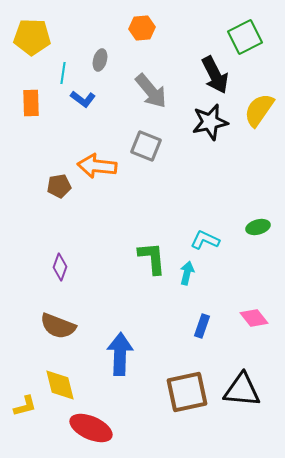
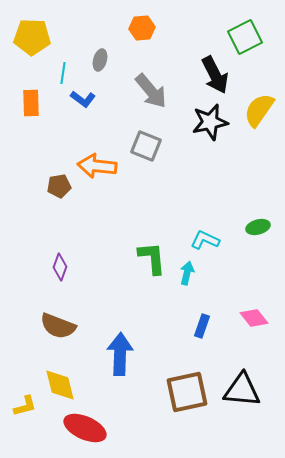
red ellipse: moved 6 px left
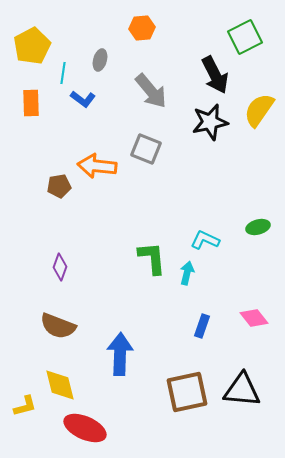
yellow pentagon: moved 9 px down; rotated 30 degrees counterclockwise
gray square: moved 3 px down
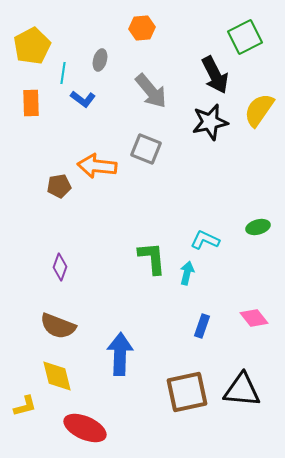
yellow diamond: moved 3 px left, 9 px up
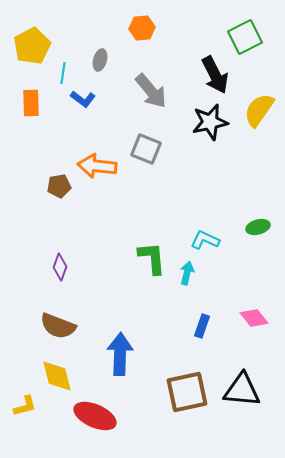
red ellipse: moved 10 px right, 12 px up
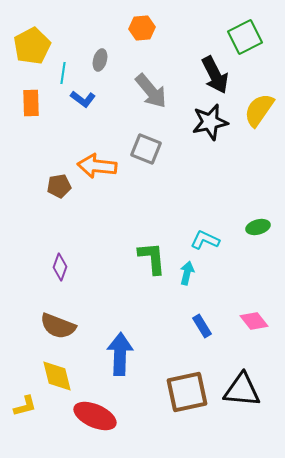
pink diamond: moved 3 px down
blue rectangle: rotated 50 degrees counterclockwise
